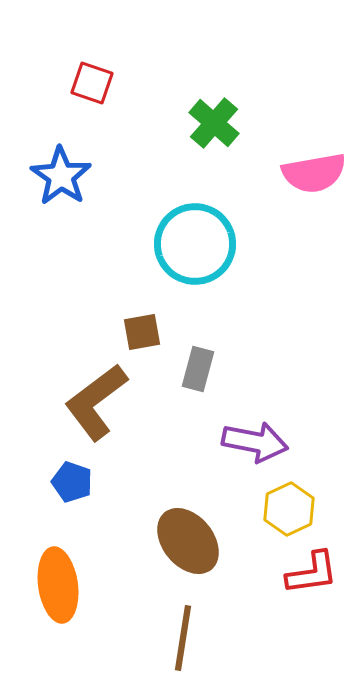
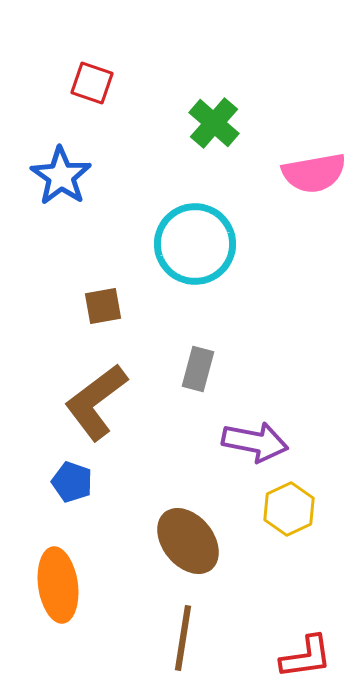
brown square: moved 39 px left, 26 px up
red L-shape: moved 6 px left, 84 px down
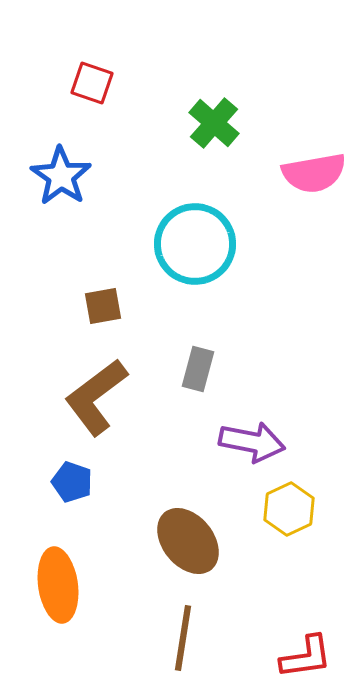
brown L-shape: moved 5 px up
purple arrow: moved 3 px left
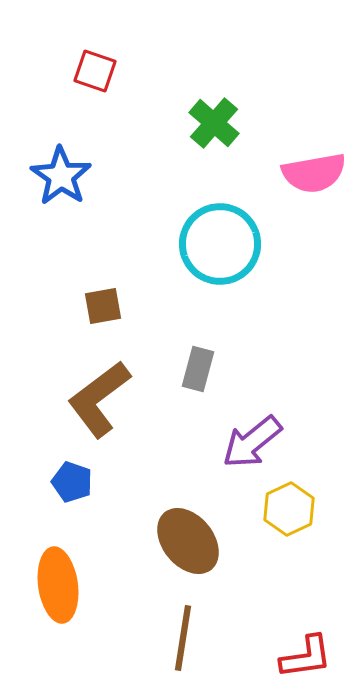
red square: moved 3 px right, 12 px up
cyan circle: moved 25 px right
brown L-shape: moved 3 px right, 2 px down
purple arrow: rotated 130 degrees clockwise
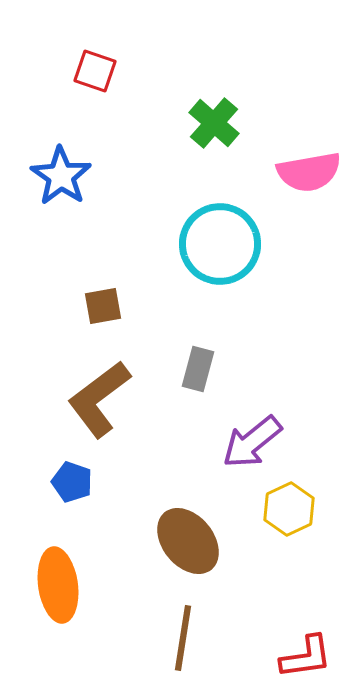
pink semicircle: moved 5 px left, 1 px up
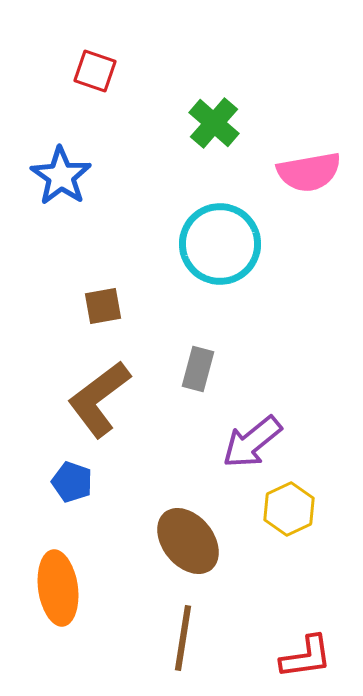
orange ellipse: moved 3 px down
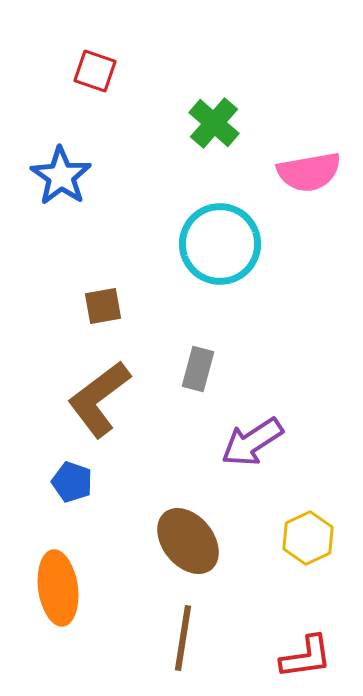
purple arrow: rotated 6 degrees clockwise
yellow hexagon: moved 19 px right, 29 px down
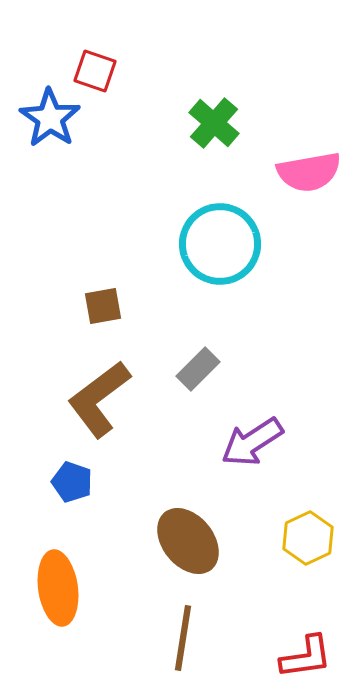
blue star: moved 11 px left, 58 px up
gray rectangle: rotated 30 degrees clockwise
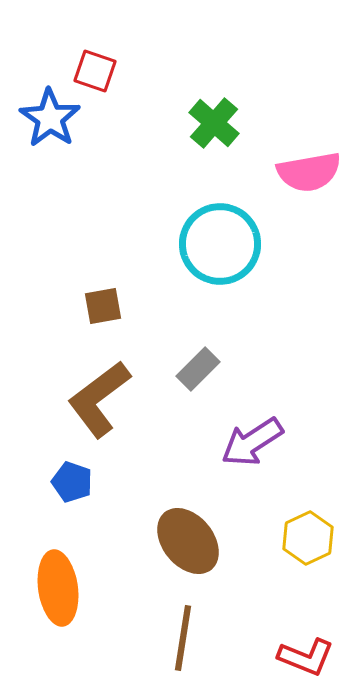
red L-shape: rotated 30 degrees clockwise
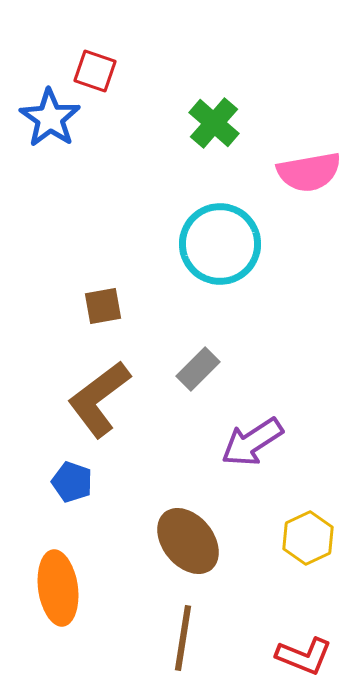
red L-shape: moved 2 px left, 1 px up
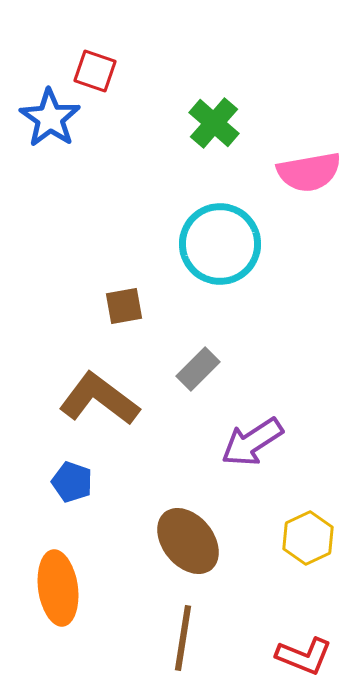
brown square: moved 21 px right
brown L-shape: rotated 74 degrees clockwise
